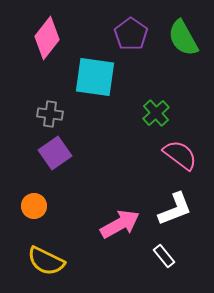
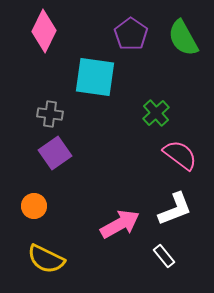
pink diamond: moved 3 px left, 7 px up; rotated 12 degrees counterclockwise
yellow semicircle: moved 2 px up
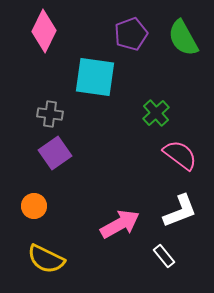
purple pentagon: rotated 16 degrees clockwise
white L-shape: moved 5 px right, 2 px down
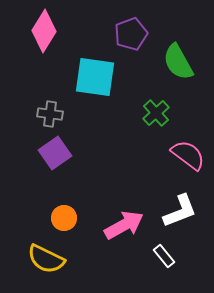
pink diamond: rotated 6 degrees clockwise
green semicircle: moved 5 px left, 24 px down
pink semicircle: moved 8 px right
orange circle: moved 30 px right, 12 px down
pink arrow: moved 4 px right, 1 px down
